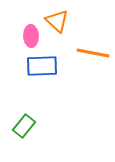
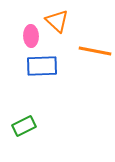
orange line: moved 2 px right, 2 px up
green rectangle: rotated 25 degrees clockwise
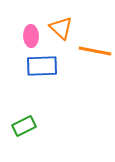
orange triangle: moved 4 px right, 7 px down
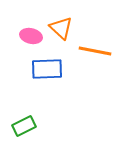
pink ellipse: rotated 75 degrees counterclockwise
blue rectangle: moved 5 px right, 3 px down
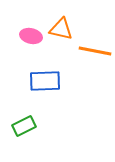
orange triangle: moved 1 px down; rotated 30 degrees counterclockwise
blue rectangle: moved 2 px left, 12 px down
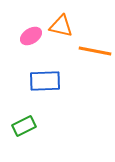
orange triangle: moved 3 px up
pink ellipse: rotated 45 degrees counterclockwise
